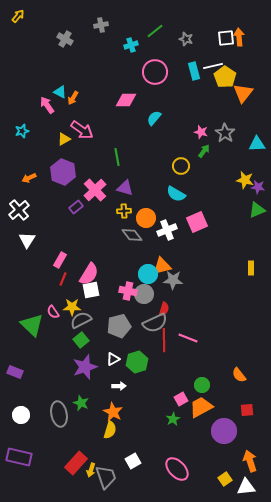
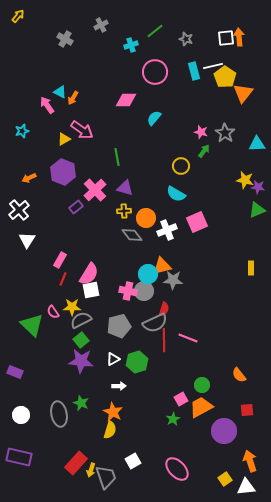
gray cross at (101, 25): rotated 16 degrees counterclockwise
gray circle at (144, 294): moved 3 px up
purple star at (85, 367): moved 4 px left, 6 px up; rotated 25 degrees clockwise
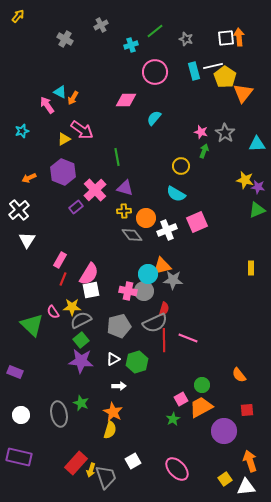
green arrow at (204, 151): rotated 16 degrees counterclockwise
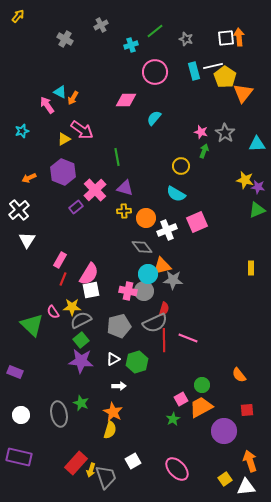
gray diamond at (132, 235): moved 10 px right, 12 px down
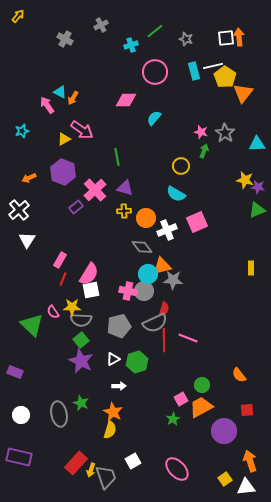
gray semicircle at (81, 320): rotated 150 degrees counterclockwise
purple star at (81, 361): rotated 20 degrees clockwise
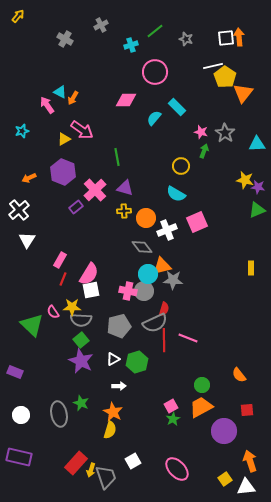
cyan rectangle at (194, 71): moved 17 px left, 36 px down; rotated 30 degrees counterclockwise
pink square at (181, 399): moved 10 px left, 7 px down
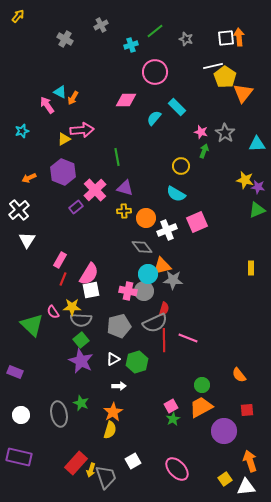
pink arrow at (82, 130): rotated 40 degrees counterclockwise
orange star at (113, 412): rotated 12 degrees clockwise
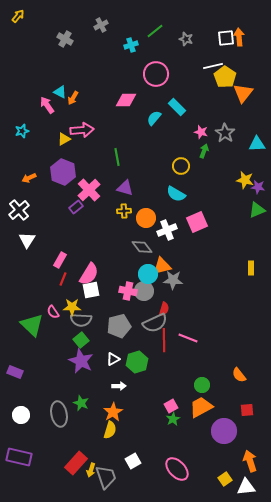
pink circle at (155, 72): moved 1 px right, 2 px down
pink cross at (95, 190): moved 6 px left
